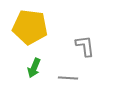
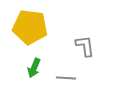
gray line: moved 2 px left
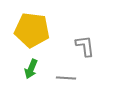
yellow pentagon: moved 2 px right, 3 px down
green arrow: moved 3 px left, 1 px down
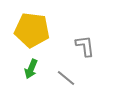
gray line: rotated 36 degrees clockwise
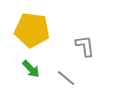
green arrow: rotated 66 degrees counterclockwise
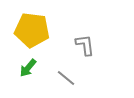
gray L-shape: moved 1 px up
green arrow: moved 3 px left, 1 px up; rotated 84 degrees clockwise
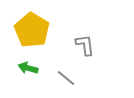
yellow pentagon: rotated 24 degrees clockwise
green arrow: rotated 66 degrees clockwise
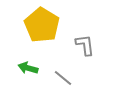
yellow pentagon: moved 10 px right, 5 px up
gray line: moved 3 px left
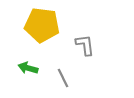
yellow pentagon: rotated 24 degrees counterclockwise
gray line: rotated 24 degrees clockwise
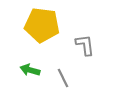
green arrow: moved 2 px right, 2 px down
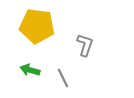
yellow pentagon: moved 5 px left, 1 px down
gray L-shape: rotated 25 degrees clockwise
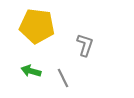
green arrow: moved 1 px right, 1 px down
